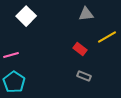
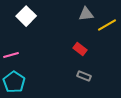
yellow line: moved 12 px up
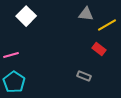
gray triangle: rotated 14 degrees clockwise
red rectangle: moved 19 px right
